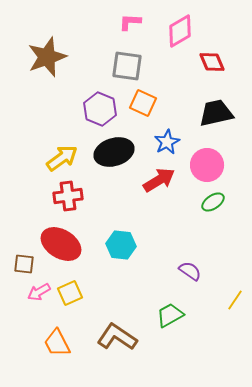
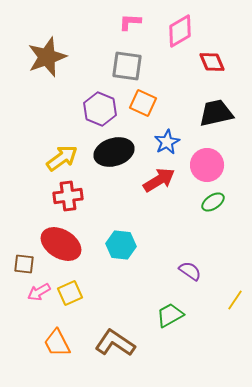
brown L-shape: moved 2 px left, 6 px down
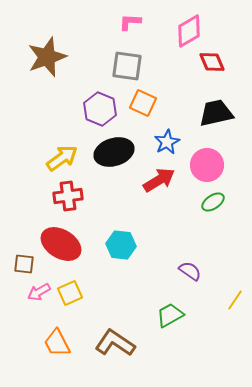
pink diamond: moved 9 px right
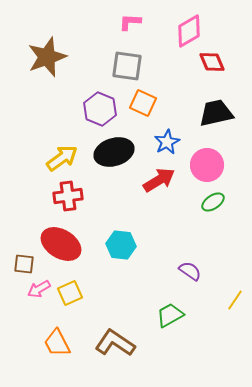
pink arrow: moved 3 px up
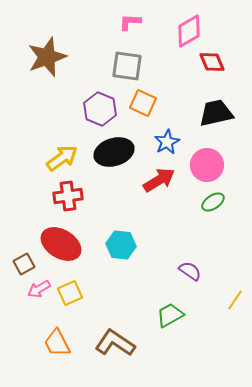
brown square: rotated 35 degrees counterclockwise
